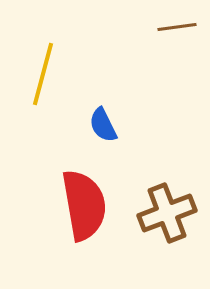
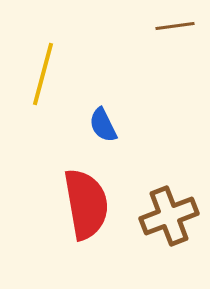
brown line: moved 2 px left, 1 px up
red semicircle: moved 2 px right, 1 px up
brown cross: moved 2 px right, 3 px down
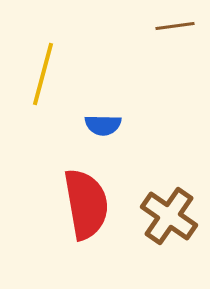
blue semicircle: rotated 63 degrees counterclockwise
brown cross: rotated 34 degrees counterclockwise
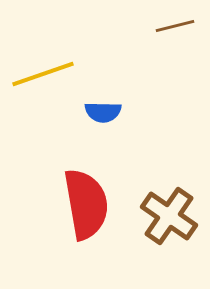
brown line: rotated 6 degrees counterclockwise
yellow line: rotated 56 degrees clockwise
blue semicircle: moved 13 px up
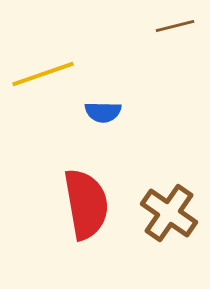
brown cross: moved 3 px up
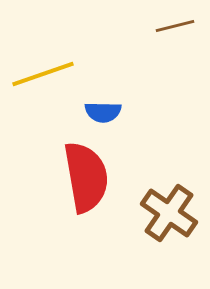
red semicircle: moved 27 px up
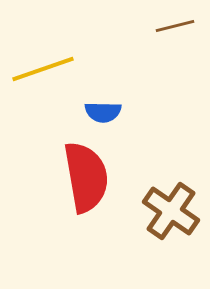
yellow line: moved 5 px up
brown cross: moved 2 px right, 2 px up
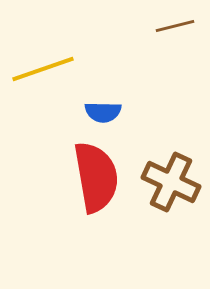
red semicircle: moved 10 px right
brown cross: moved 29 px up; rotated 10 degrees counterclockwise
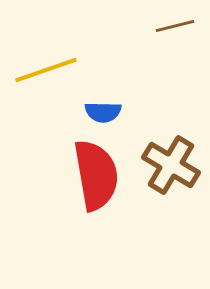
yellow line: moved 3 px right, 1 px down
red semicircle: moved 2 px up
brown cross: moved 17 px up; rotated 6 degrees clockwise
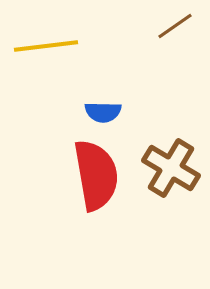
brown line: rotated 21 degrees counterclockwise
yellow line: moved 24 px up; rotated 12 degrees clockwise
brown cross: moved 3 px down
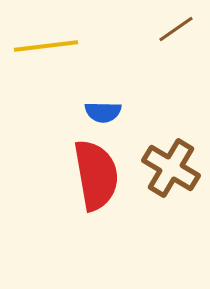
brown line: moved 1 px right, 3 px down
